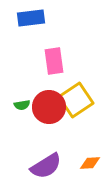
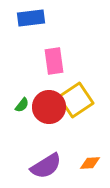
green semicircle: rotated 42 degrees counterclockwise
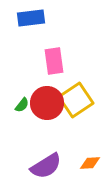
red circle: moved 2 px left, 4 px up
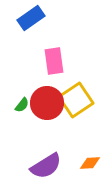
blue rectangle: rotated 28 degrees counterclockwise
